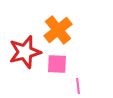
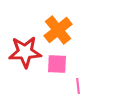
red star: rotated 12 degrees clockwise
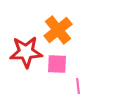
red star: moved 1 px right
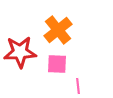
red star: moved 6 px left
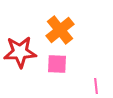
orange cross: moved 2 px right
pink line: moved 18 px right
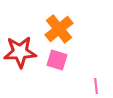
orange cross: moved 1 px left, 1 px up
pink square: moved 4 px up; rotated 15 degrees clockwise
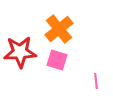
pink line: moved 5 px up
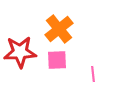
pink square: rotated 20 degrees counterclockwise
pink line: moved 3 px left, 7 px up
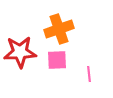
orange cross: rotated 20 degrees clockwise
pink line: moved 4 px left
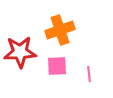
orange cross: moved 1 px right, 1 px down
pink square: moved 6 px down
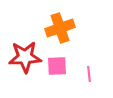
orange cross: moved 2 px up
red star: moved 5 px right, 5 px down
